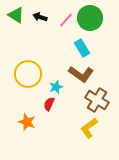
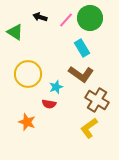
green triangle: moved 1 px left, 17 px down
red semicircle: rotated 104 degrees counterclockwise
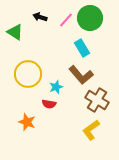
brown L-shape: moved 1 px down; rotated 15 degrees clockwise
yellow L-shape: moved 2 px right, 2 px down
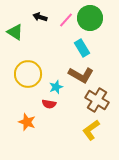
brown L-shape: rotated 20 degrees counterclockwise
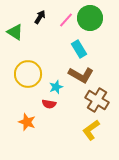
black arrow: rotated 104 degrees clockwise
cyan rectangle: moved 3 px left, 1 px down
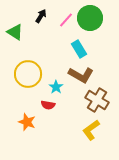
black arrow: moved 1 px right, 1 px up
cyan star: rotated 16 degrees counterclockwise
red semicircle: moved 1 px left, 1 px down
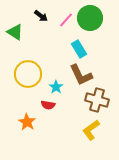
black arrow: rotated 96 degrees clockwise
brown L-shape: rotated 35 degrees clockwise
brown cross: rotated 15 degrees counterclockwise
orange star: rotated 12 degrees clockwise
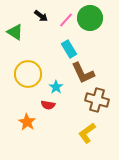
cyan rectangle: moved 10 px left
brown L-shape: moved 2 px right, 2 px up
yellow L-shape: moved 4 px left, 3 px down
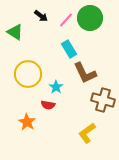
brown L-shape: moved 2 px right
brown cross: moved 6 px right
